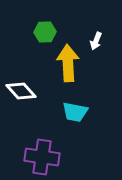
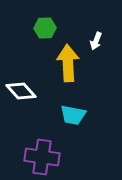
green hexagon: moved 4 px up
cyan trapezoid: moved 2 px left, 3 px down
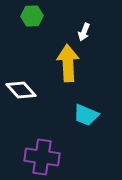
green hexagon: moved 13 px left, 12 px up
white arrow: moved 12 px left, 9 px up
white diamond: moved 1 px up
cyan trapezoid: moved 13 px right; rotated 12 degrees clockwise
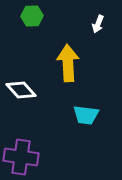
white arrow: moved 14 px right, 8 px up
cyan trapezoid: rotated 16 degrees counterclockwise
purple cross: moved 21 px left
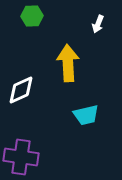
white diamond: rotated 72 degrees counterclockwise
cyan trapezoid: rotated 20 degrees counterclockwise
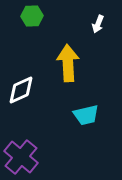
purple cross: rotated 32 degrees clockwise
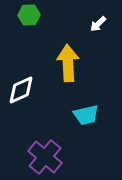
green hexagon: moved 3 px left, 1 px up
white arrow: rotated 24 degrees clockwise
purple cross: moved 24 px right
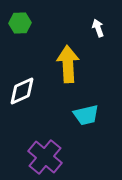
green hexagon: moved 9 px left, 8 px down
white arrow: moved 4 px down; rotated 114 degrees clockwise
yellow arrow: moved 1 px down
white diamond: moved 1 px right, 1 px down
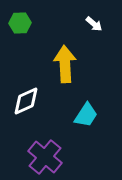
white arrow: moved 4 px left, 4 px up; rotated 150 degrees clockwise
yellow arrow: moved 3 px left
white diamond: moved 4 px right, 10 px down
cyan trapezoid: rotated 44 degrees counterclockwise
